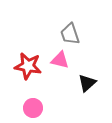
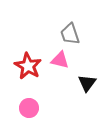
red star: rotated 20 degrees clockwise
black triangle: rotated 12 degrees counterclockwise
pink circle: moved 4 px left
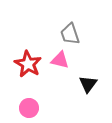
red star: moved 2 px up
black triangle: moved 1 px right, 1 px down
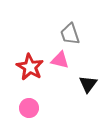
red star: moved 2 px right, 3 px down
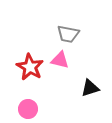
gray trapezoid: moved 2 px left; rotated 60 degrees counterclockwise
black triangle: moved 2 px right, 4 px down; rotated 36 degrees clockwise
pink circle: moved 1 px left, 1 px down
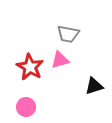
pink triangle: rotated 30 degrees counterclockwise
black triangle: moved 4 px right, 2 px up
pink circle: moved 2 px left, 2 px up
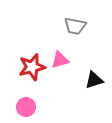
gray trapezoid: moved 7 px right, 8 px up
red star: moved 2 px right; rotated 28 degrees clockwise
black triangle: moved 6 px up
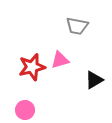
gray trapezoid: moved 2 px right
black triangle: rotated 12 degrees counterclockwise
pink circle: moved 1 px left, 3 px down
